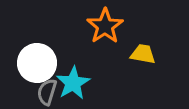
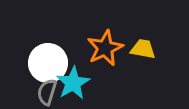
orange star: moved 22 px down; rotated 9 degrees clockwise
yellow trapezoid: moved 5 px up
white circle: moved 11 px right
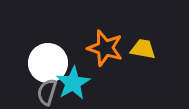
orange star: rotated 30 degrees counterclockwise
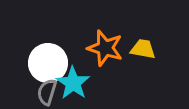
cyan star: rotated 8 degrees counterclockwise
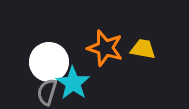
white circle: moved 1 px right, 1 px up
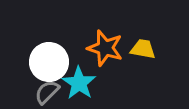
cyan star: moved 6 px right
gray semicircle: rotated 28 degrees clockwise
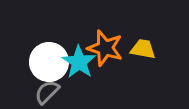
cyan star: moved 21 px up
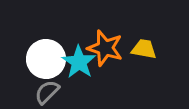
yellow trapezoid: moved 1 px right
white circle: moved 3 px left, 3 px up
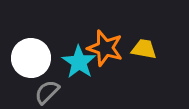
white circle: moved 15 px left, 1 px up
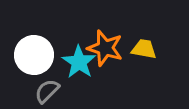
white circle: moved 3 px right, 3 px up
gray semicircle: moved 1 px up
